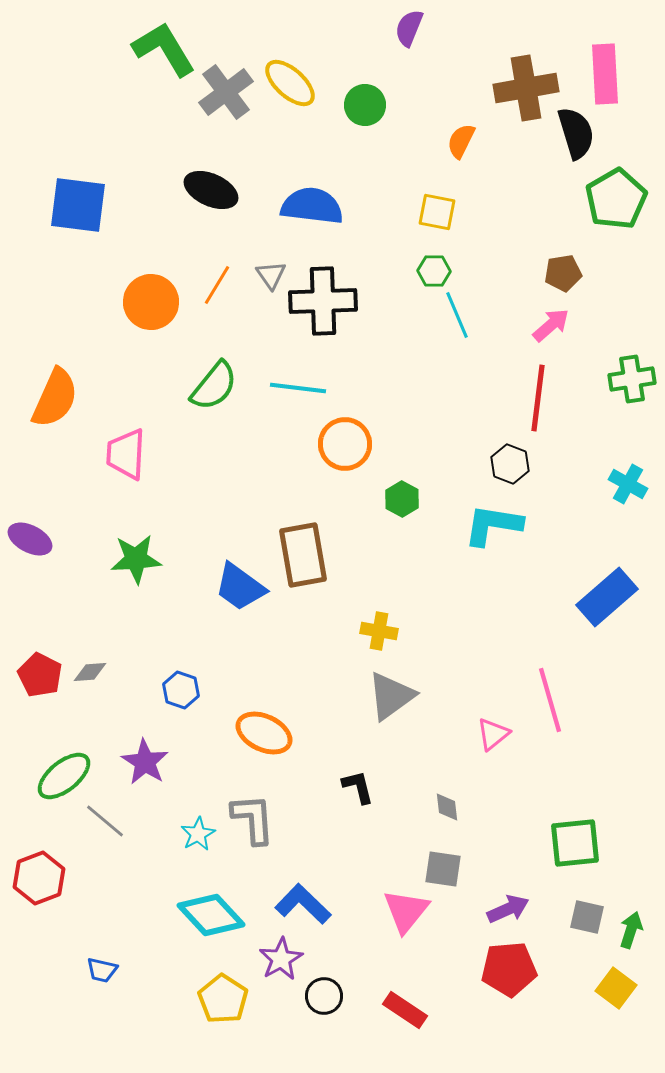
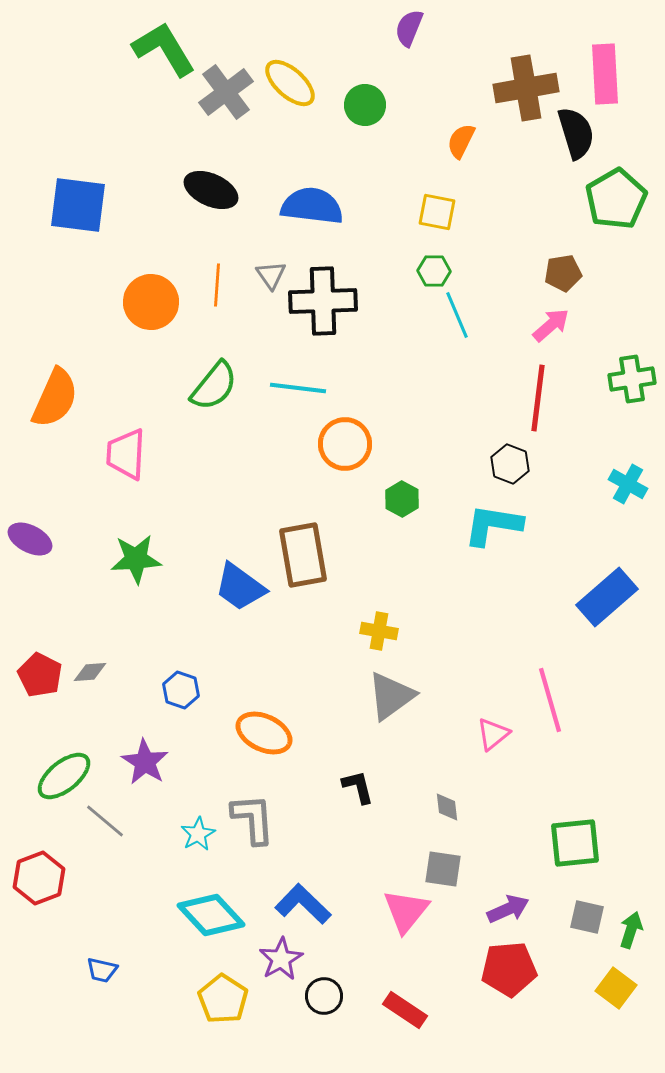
orange line at (217, 285): rotated 27 degrees counterclockwise
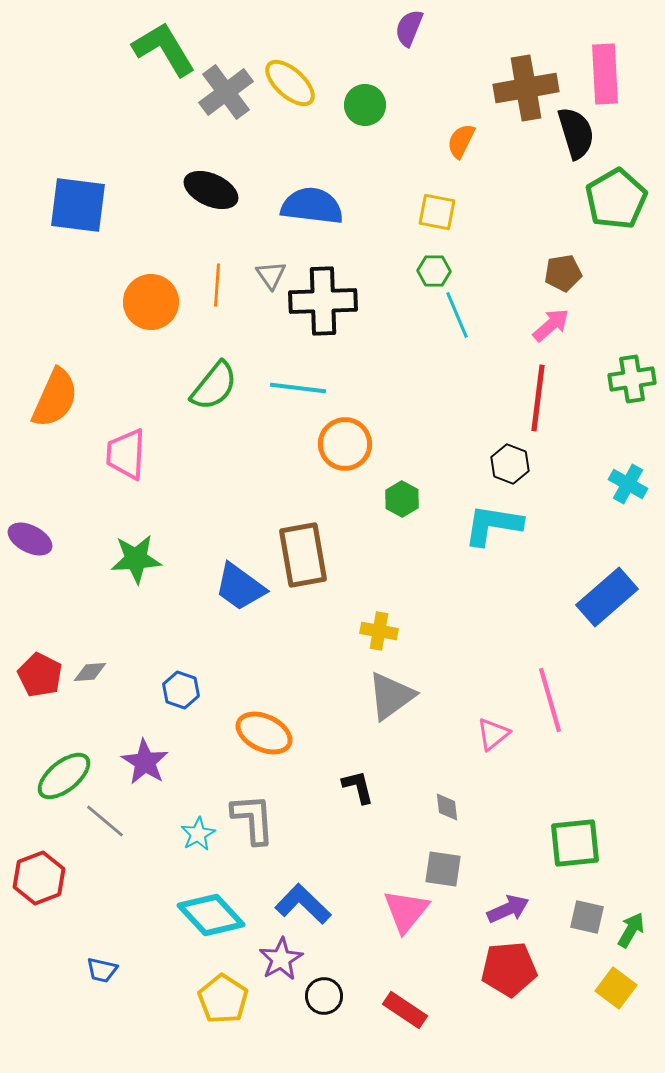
green arrow at (631, 930): rotated 12 degrees clockwise
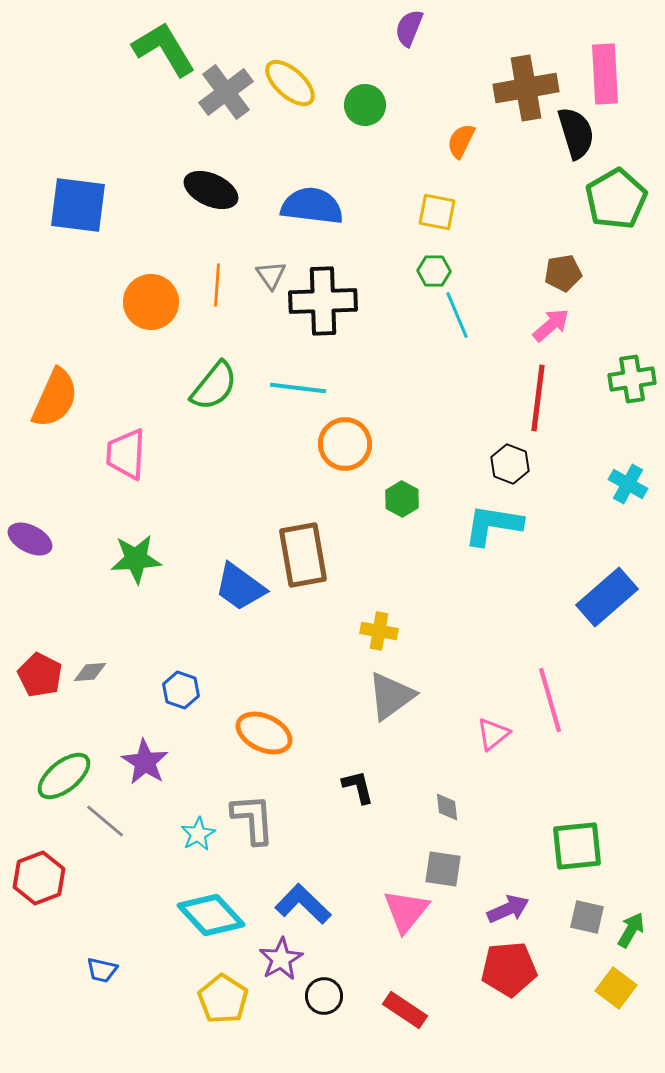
green square at (575, 843): moved 2 px right, 3 px down
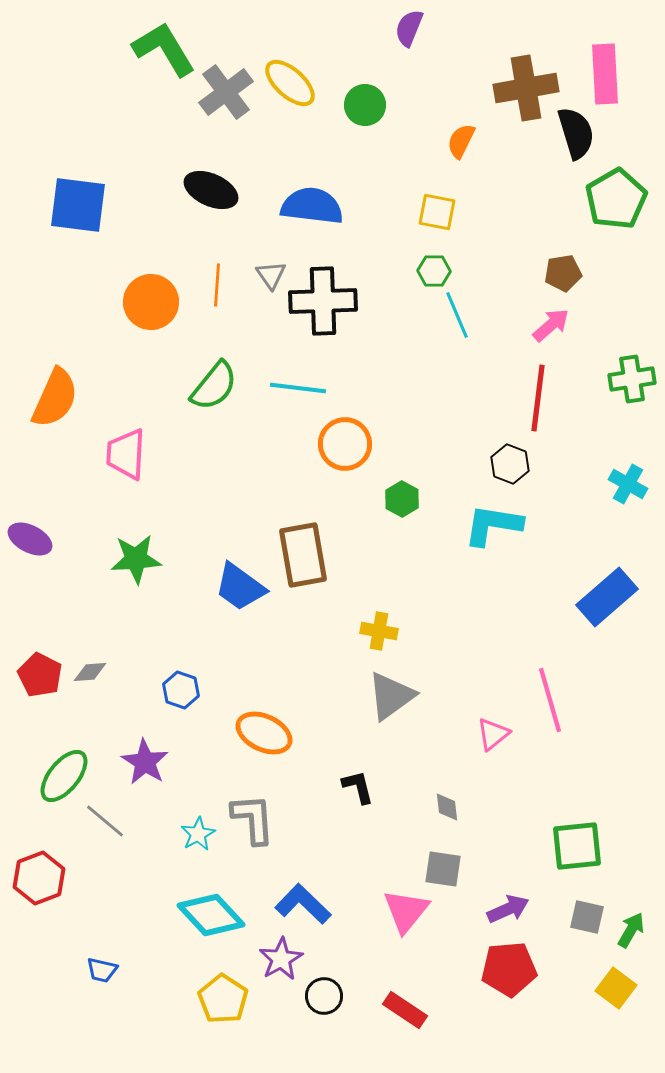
green ellipse at (64, 776): rotated 12 degrees counterclockwise
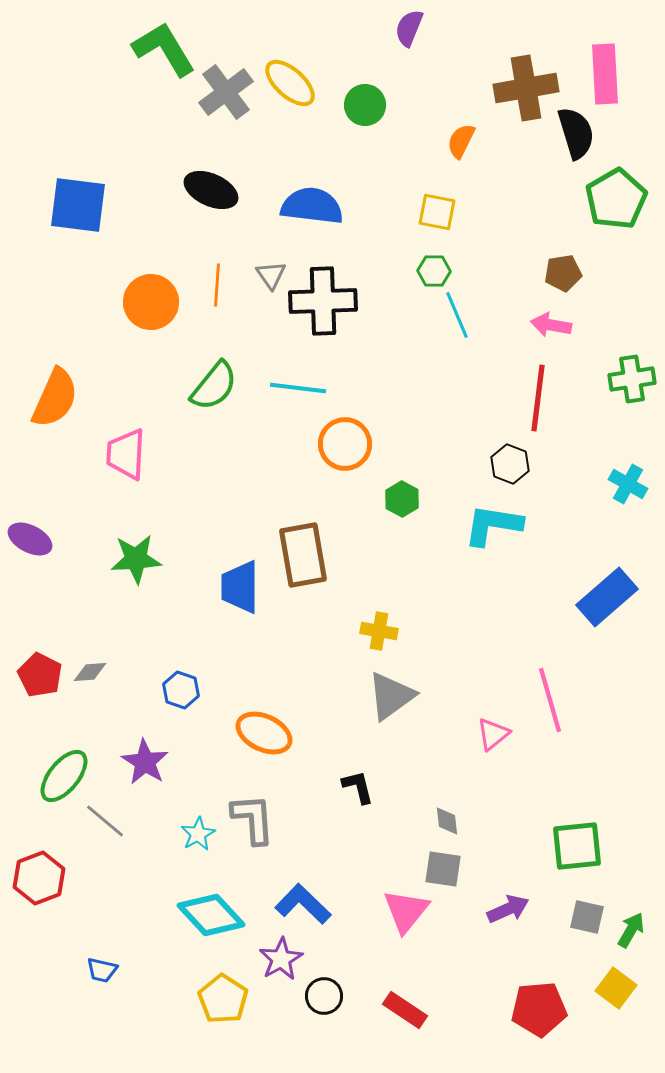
pink arrow at (551, 325): rotated 129 degrees counterclockwise
blue trapezoid at (240, 587): rotated 54 degrees clockwise
gray diamond at (447, 807): moved 14 px down
red pentagon at (509, 969): moved 30 px right, 40 px down
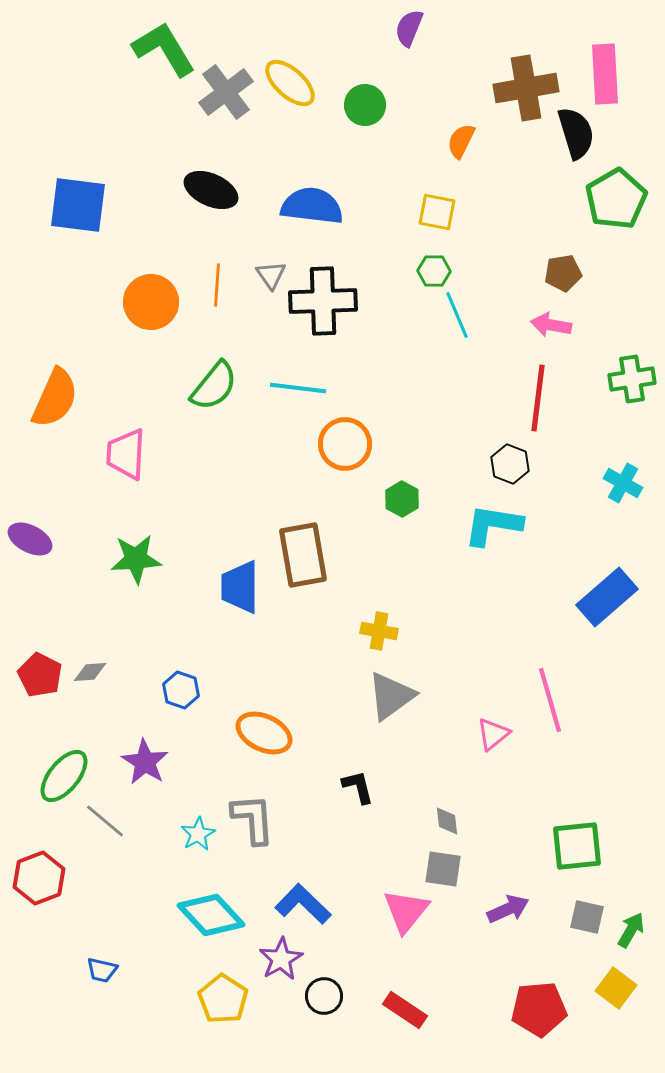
cyan cross at (628, 484): moved 5 px left, 1 px up
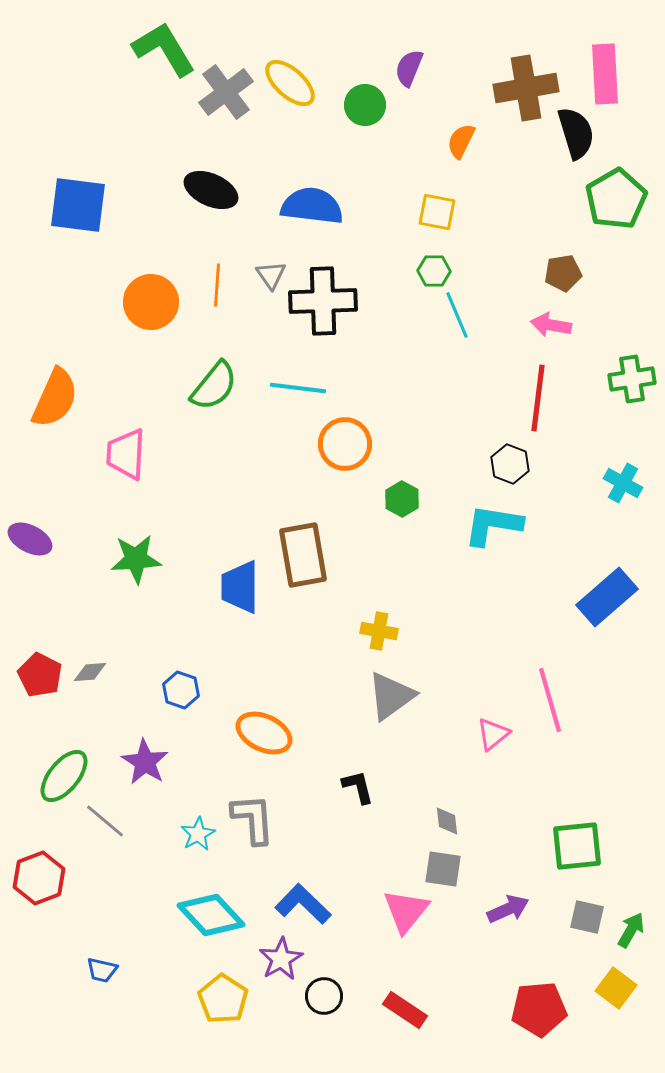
purple semicircle at (409, 28): moved 40 px down
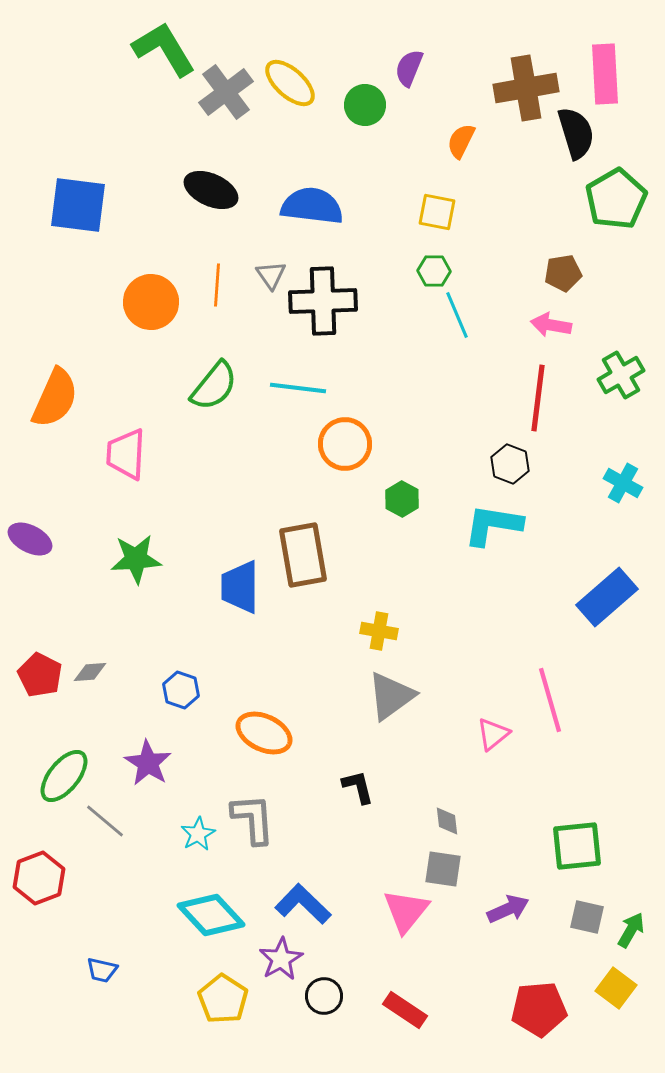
green cross at (632, 379): moved 11 px left, 4 px up; rotated 21 degrees counterclockwise
purple star at (145, 762): moved 3 px right, 1 px down
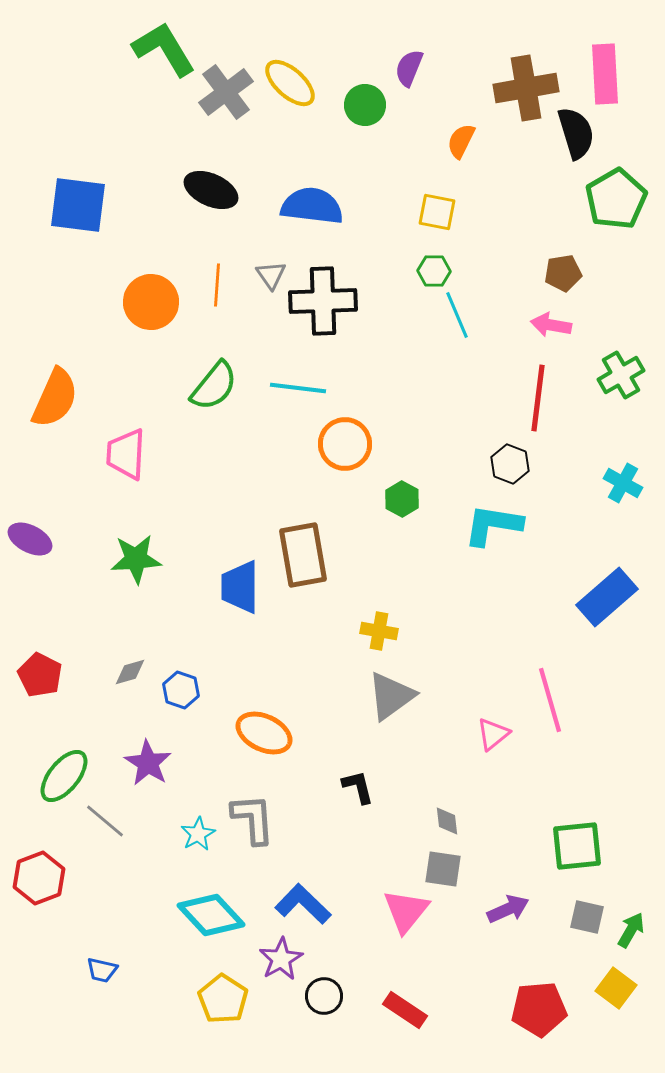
gray diamond at (90, 672): moved 40 px right; rotated 12 degrees counterclockwise
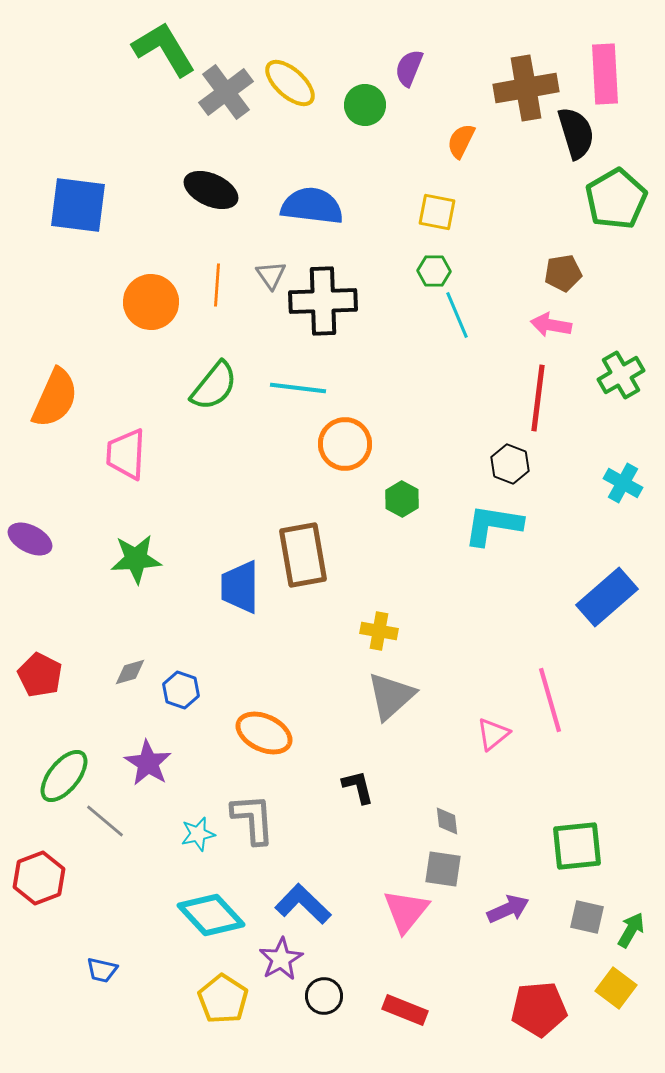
gray triangle at (391, 696): rotated 6 degrees counterclockwise
cyan star at (198, 834): rotated 16 degrees clockwise
red rectangle at (405, 1010): rotated 12 degrees counterclockwise
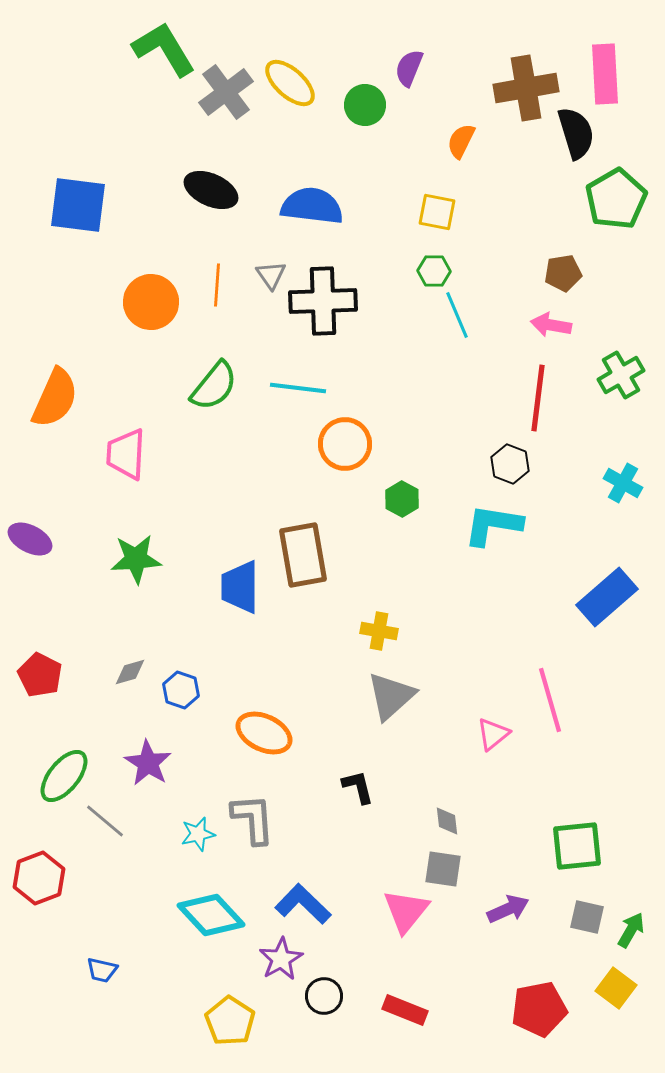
yellow pentagon at (223, 999): moved 7 px right, 22 px down
red pentagon at (539, 1009): rotated 6 degrees counterclockwise
